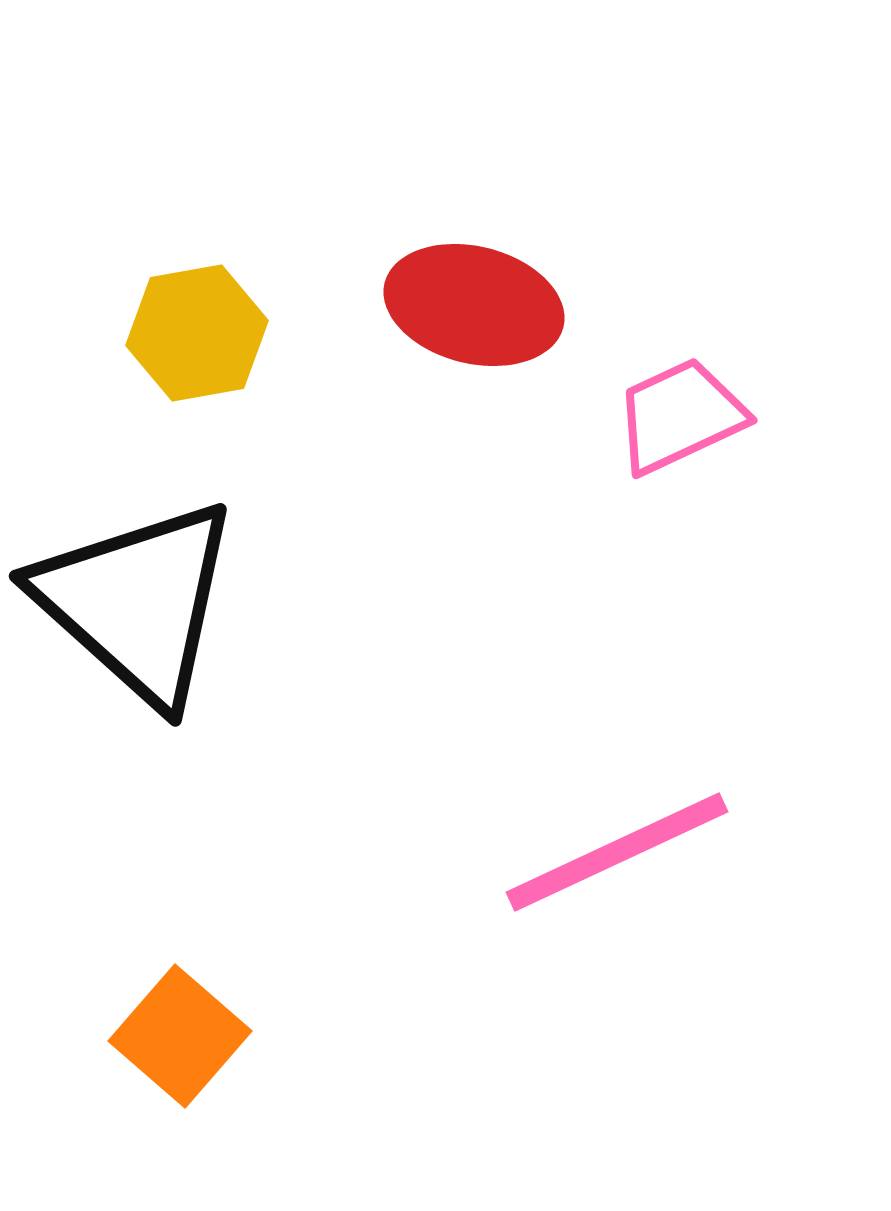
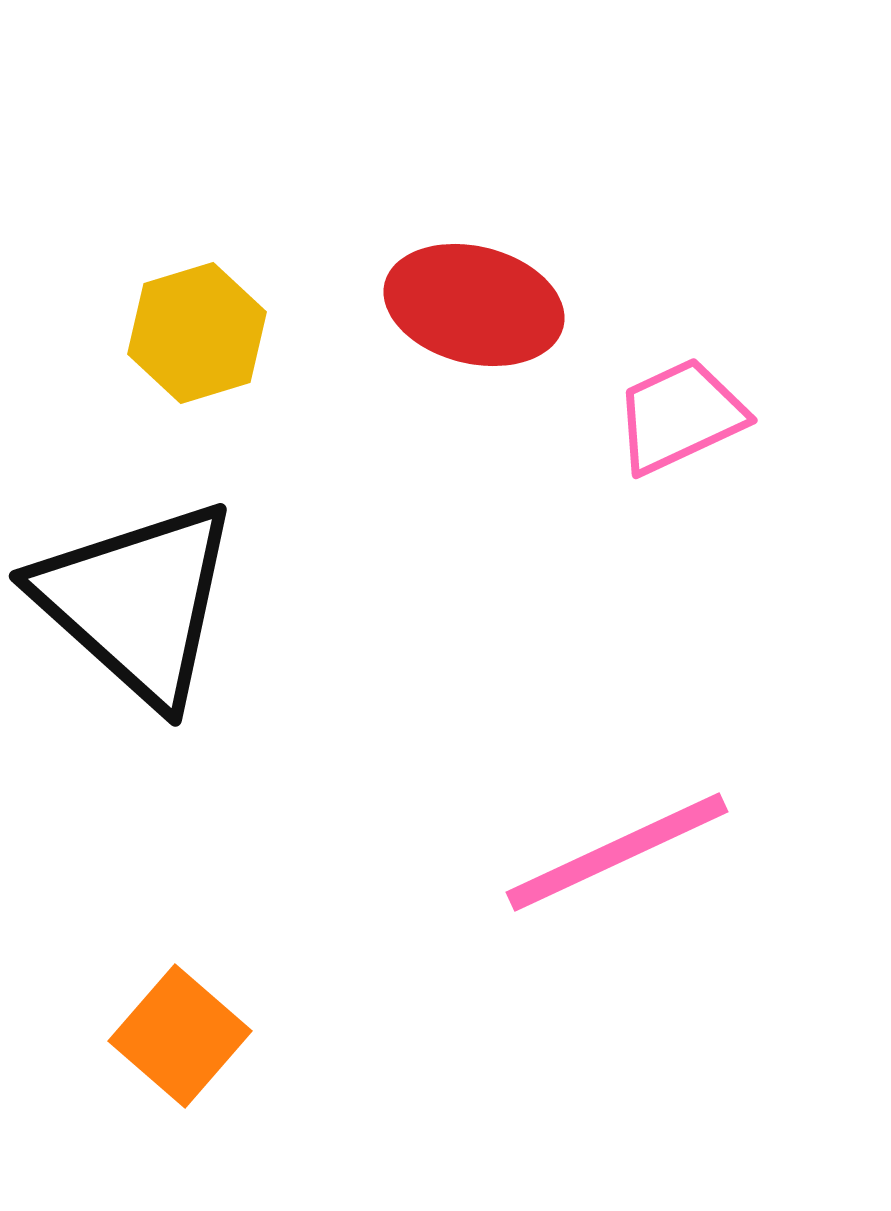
yellow hexagon: rotated 7 degrees counterclockwise
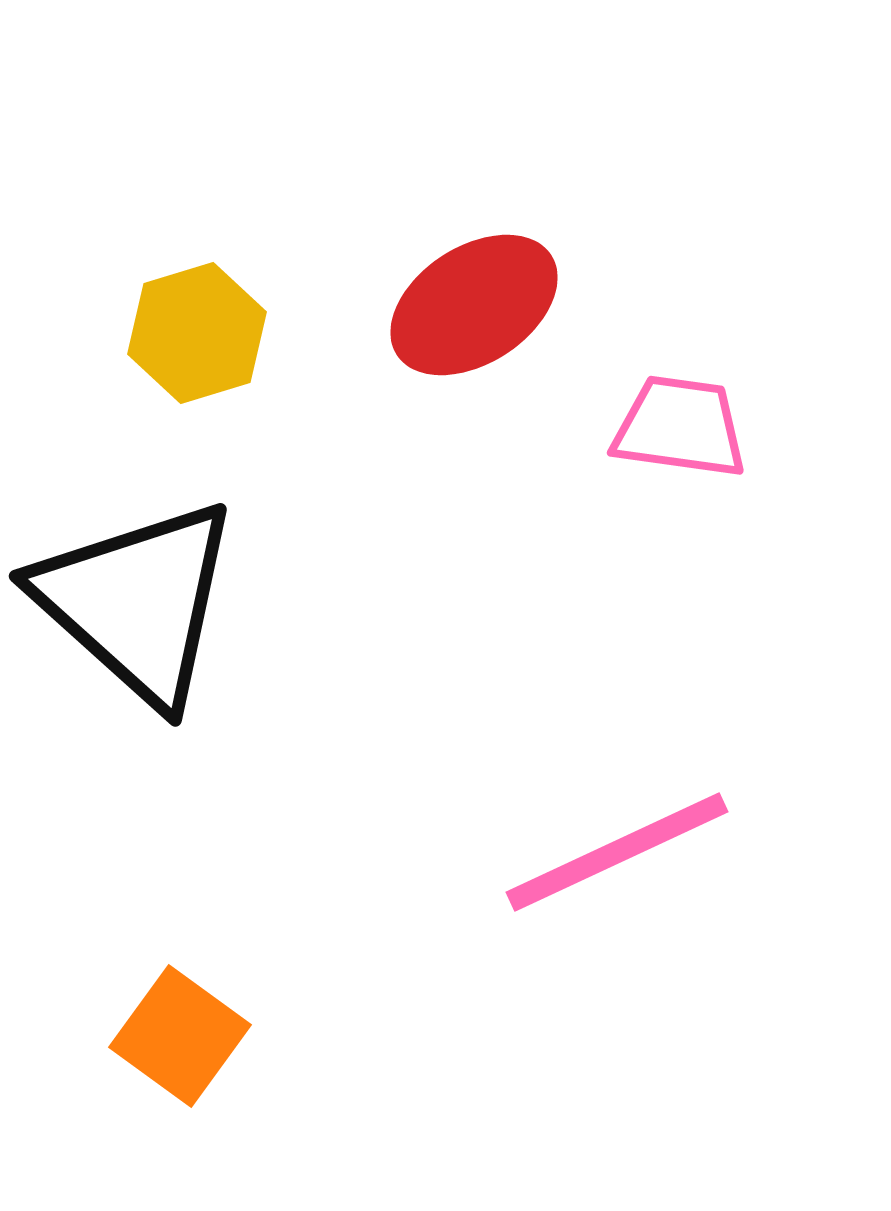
red ellipse: rotated 47 degrees counterclockwise
pink trapezoid: moved 11 px down; rotated 33 degrees clockwise
orange square: rotated 5 degrees counterclockwise
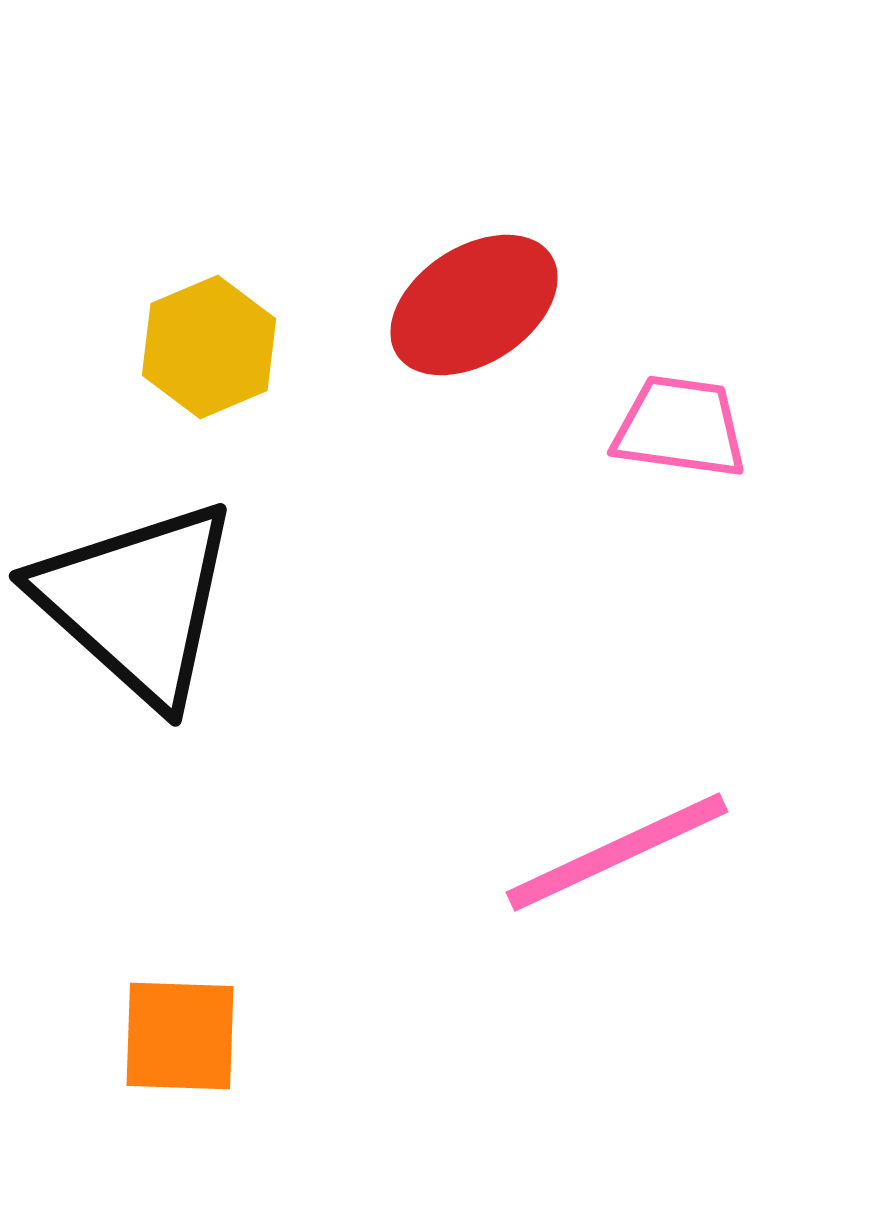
yellow hexagon: moved 12 px right, 14 px down; rotated 6 degrees counterclockwise
orange square: rotated 34 degrees counterclockwise
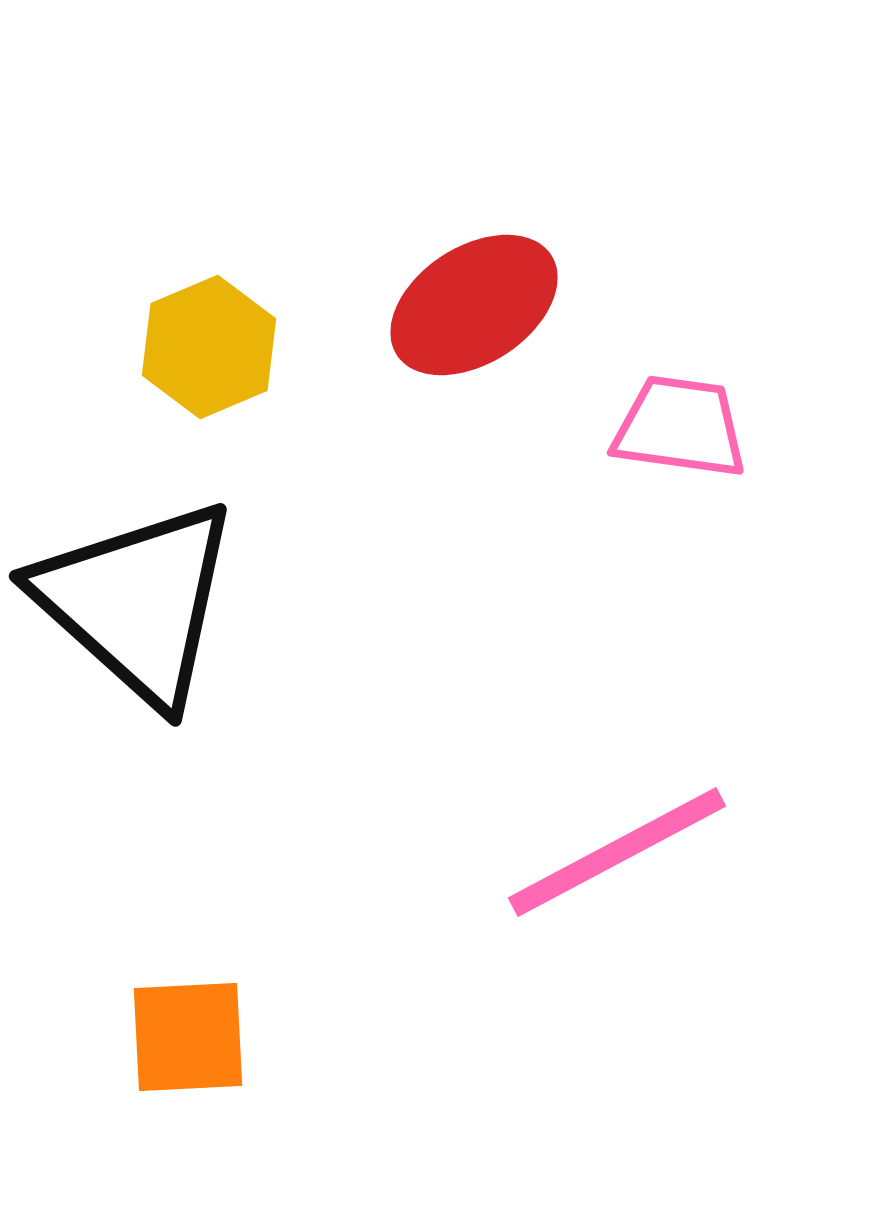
pink line: rotated 3 degrees counterclockwise
orange square: moved 8 px right, 1 px down; rotated 5 degrees counterclockwise
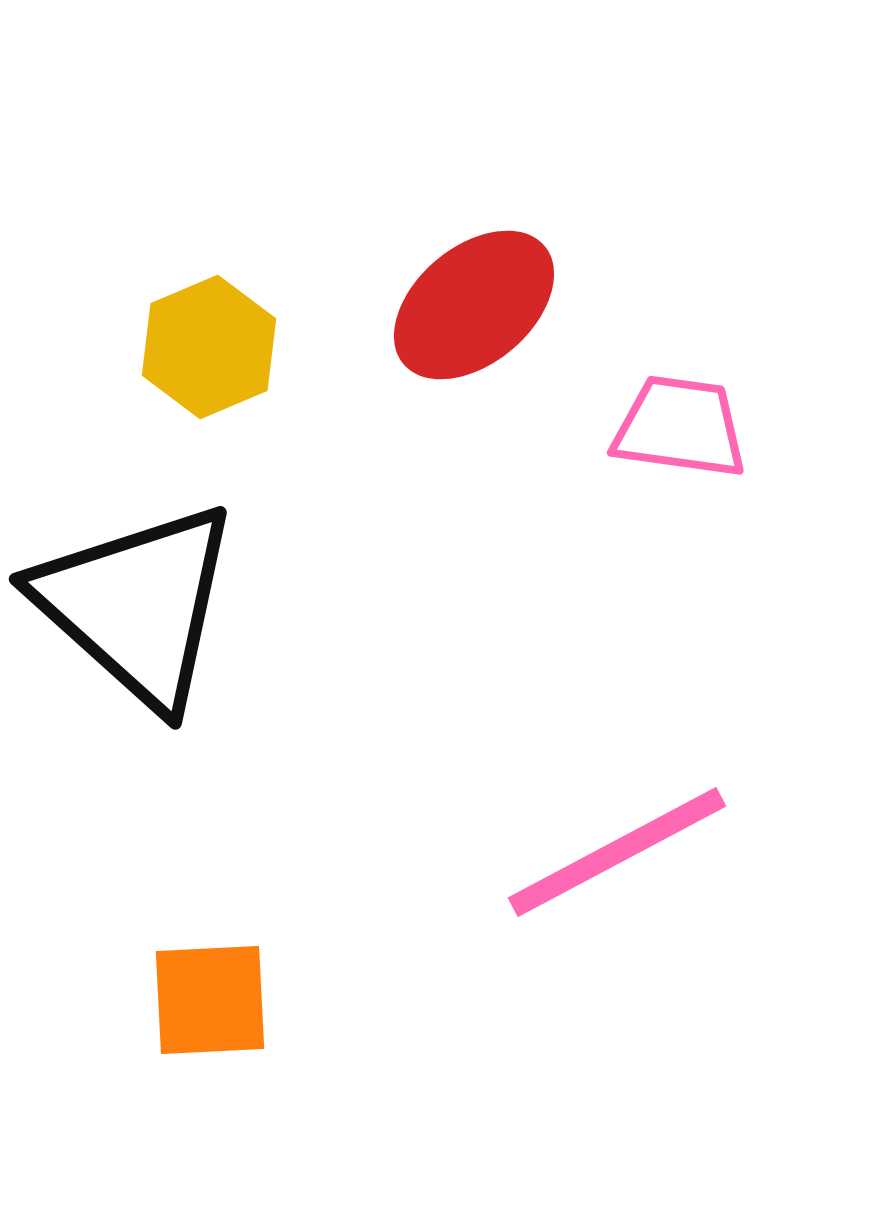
red ellipse: rotated 7 degrees counterclockwise
black triangle: moved 3 px down
orange square: moved 22 px right, 37 px up
